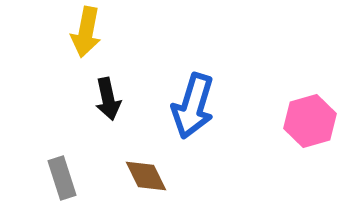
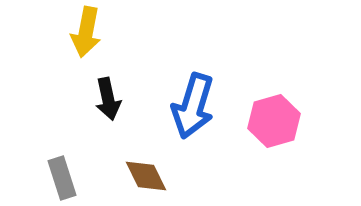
pink hexagon: moved 36 px left
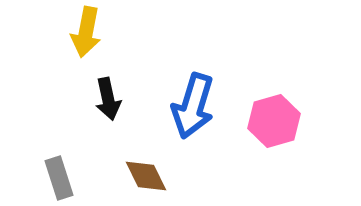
gray rectangle: moved 3 px left
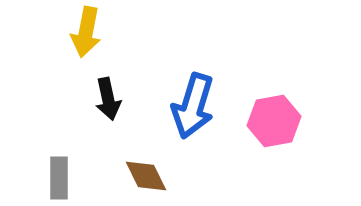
pink hexagon: rotated 6 degrees clockwise
gray rectangle: rotated 18 degrees clockwise
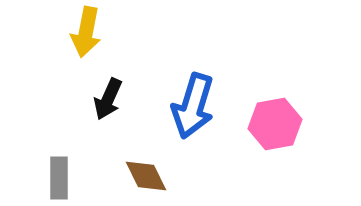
black arrow: rotated 36 degrees clockwise
pink hexagon: moved 1 px right, 3 px down
